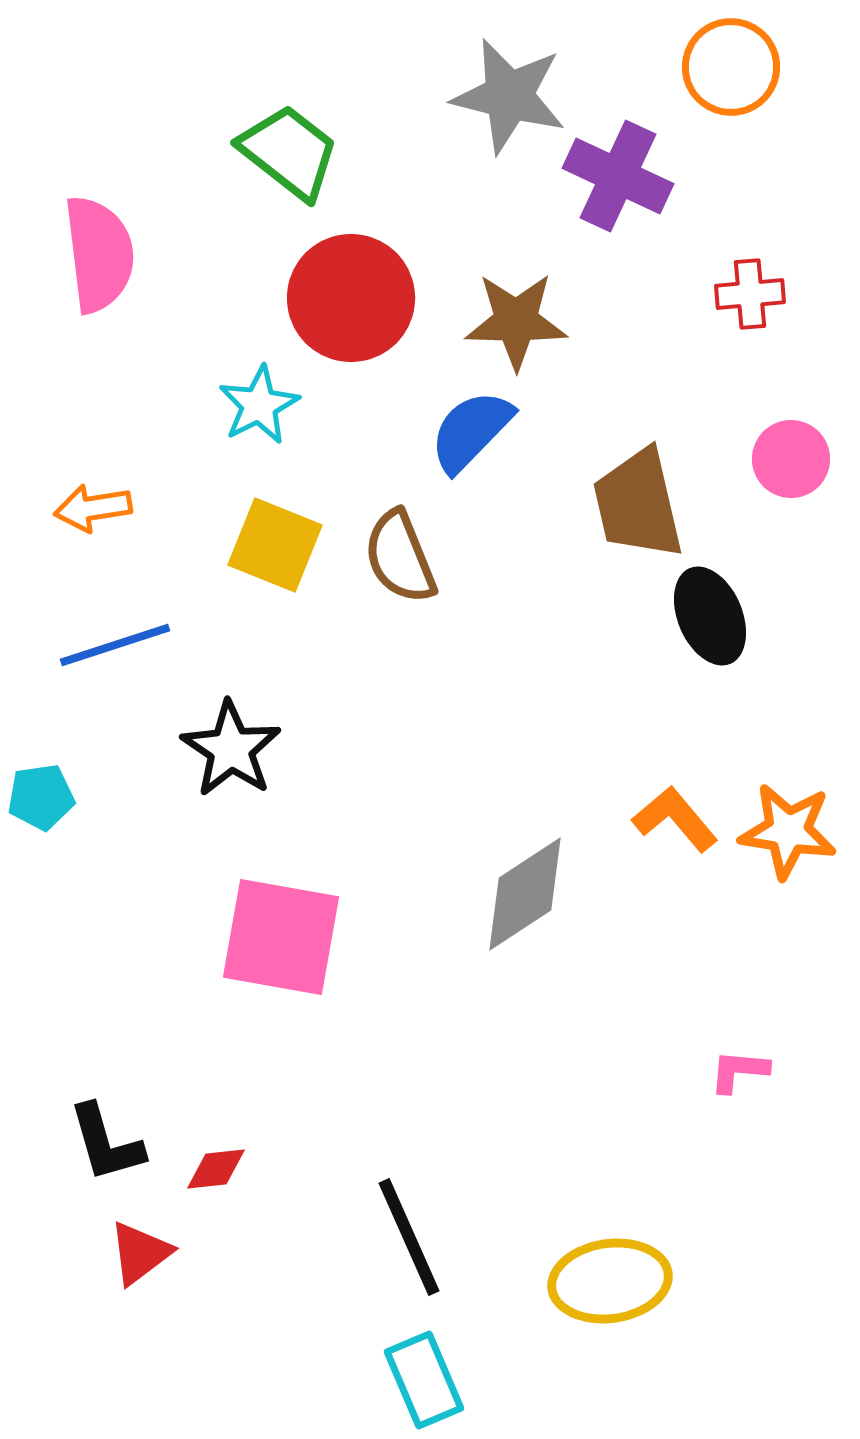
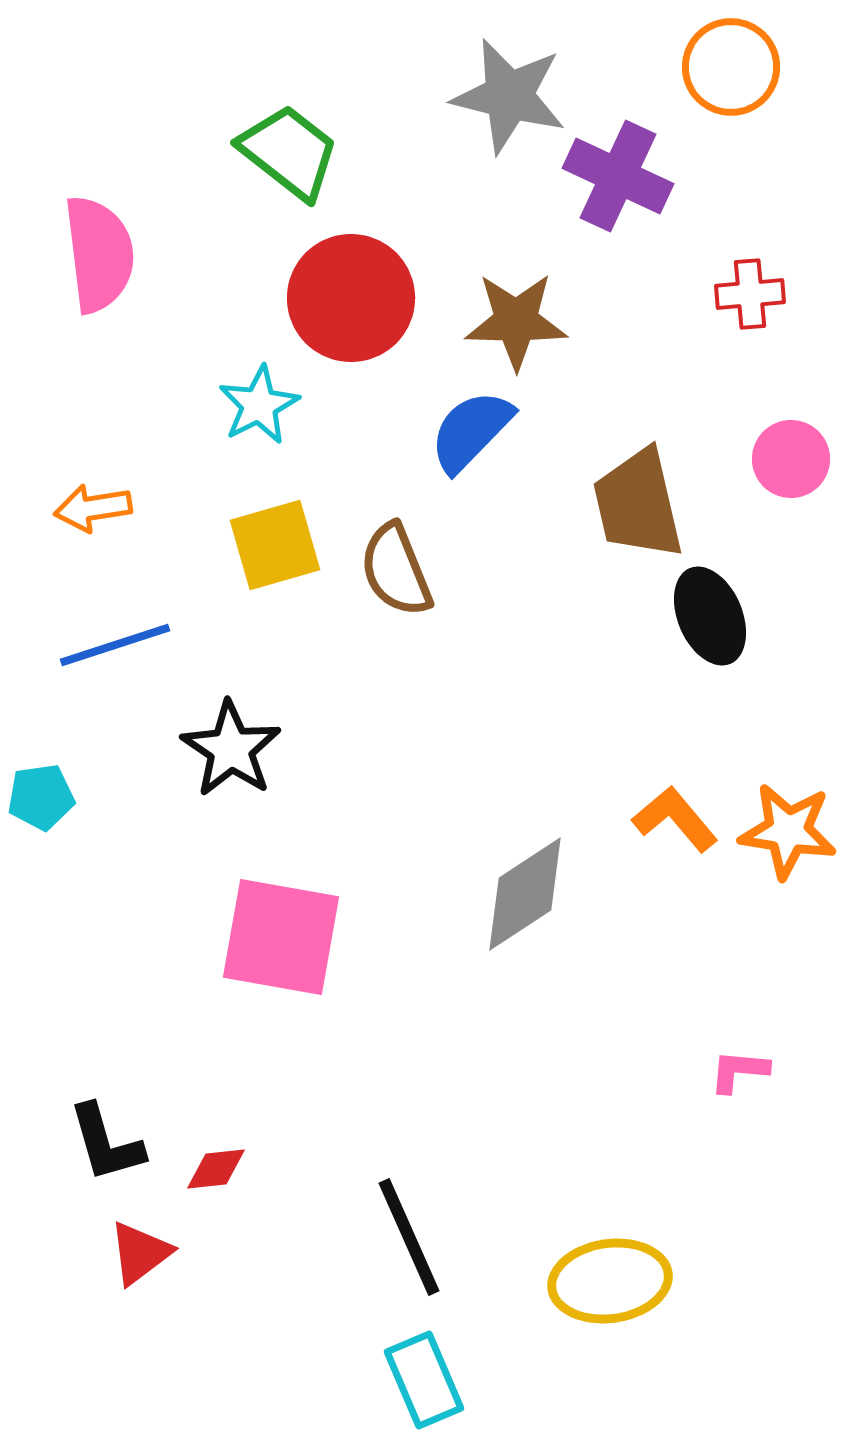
yellow square: rotated 38 degrees counterclockwise
brown semicircle: moved 4 px left, 13 px down
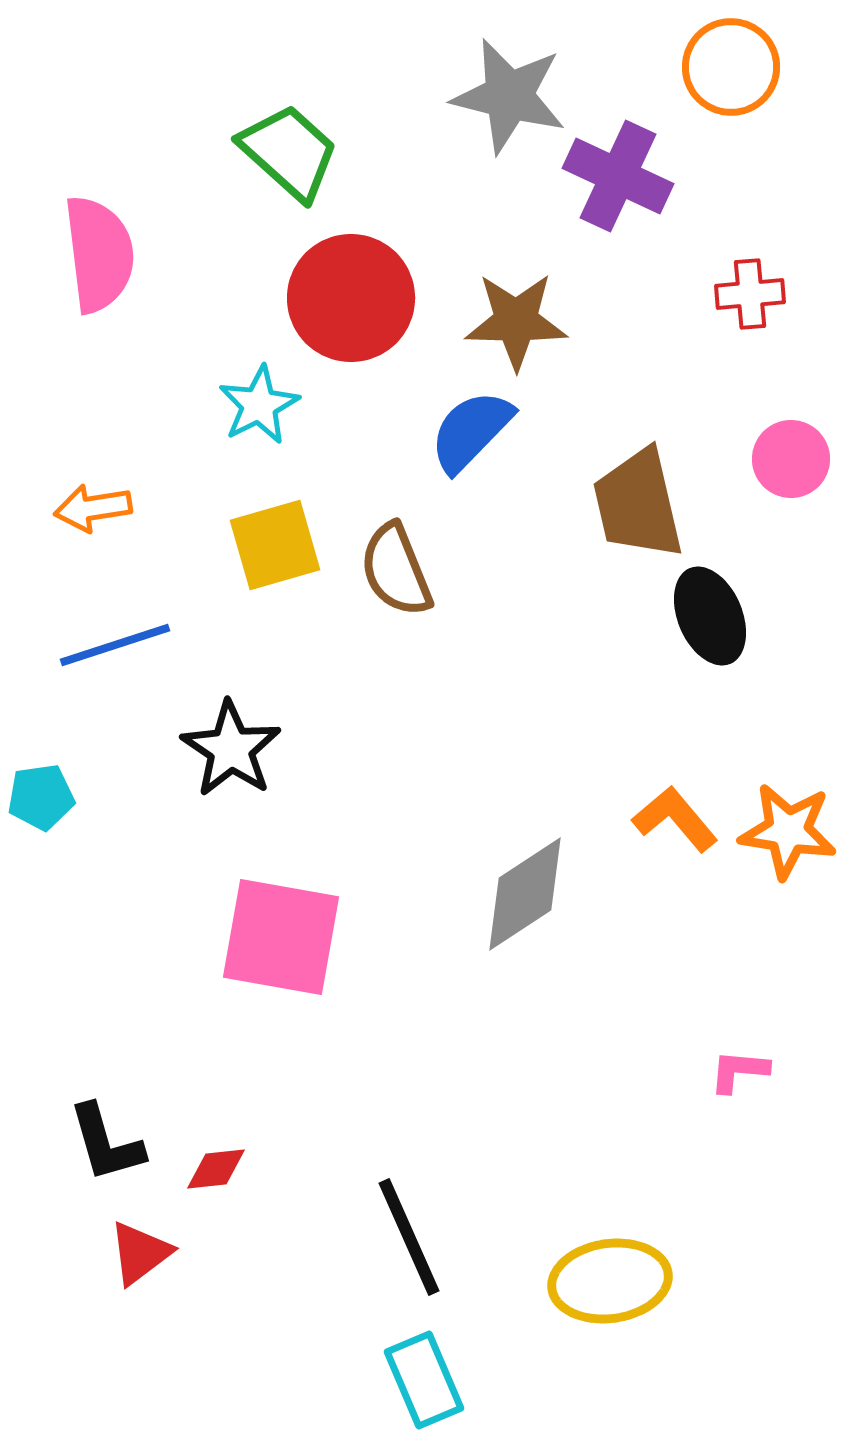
green trapezoid: rotated 4 degrees clockwise
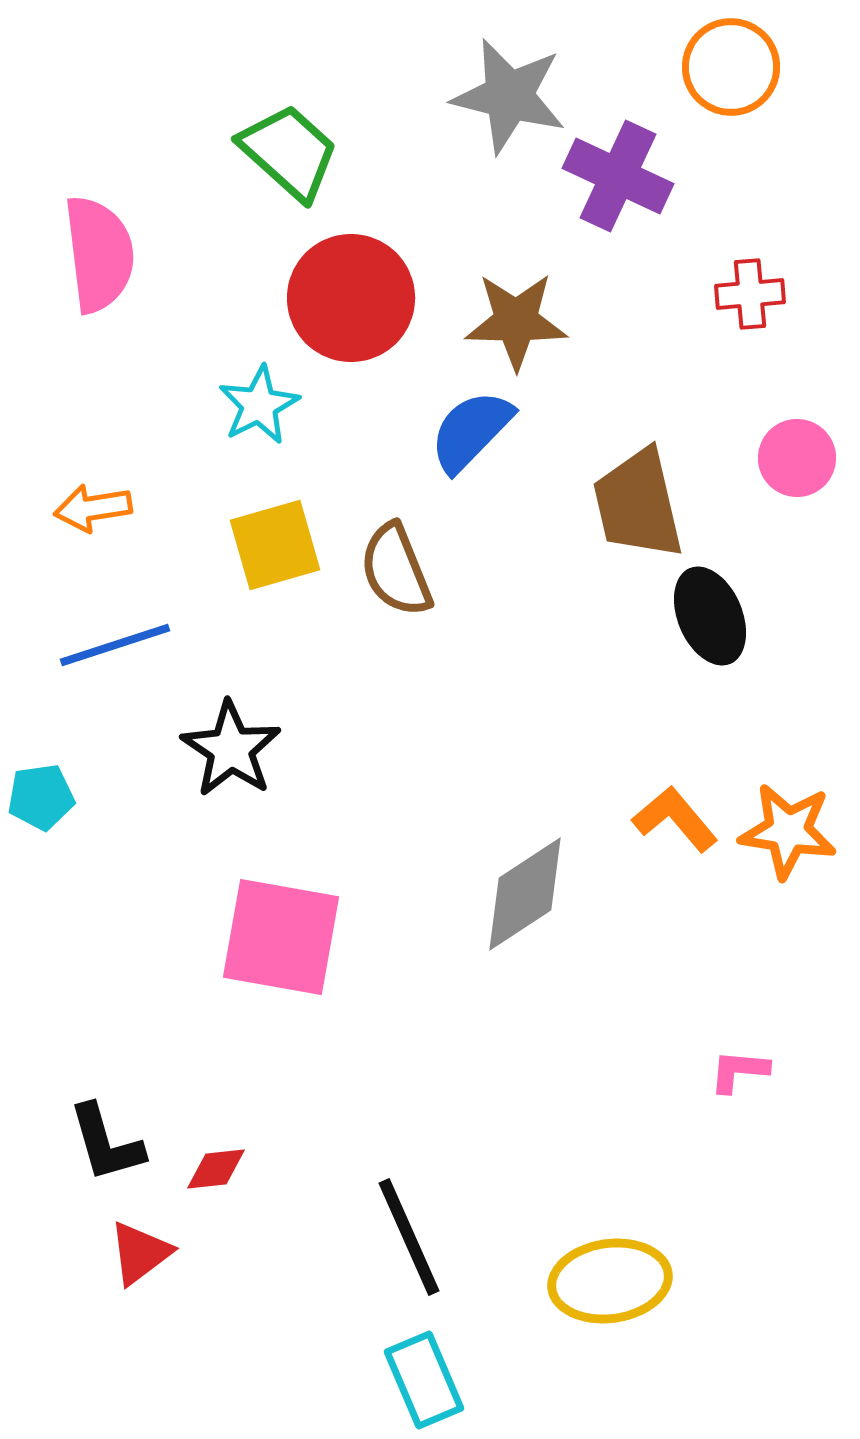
pink circle: moved 6 px right, 1 px up
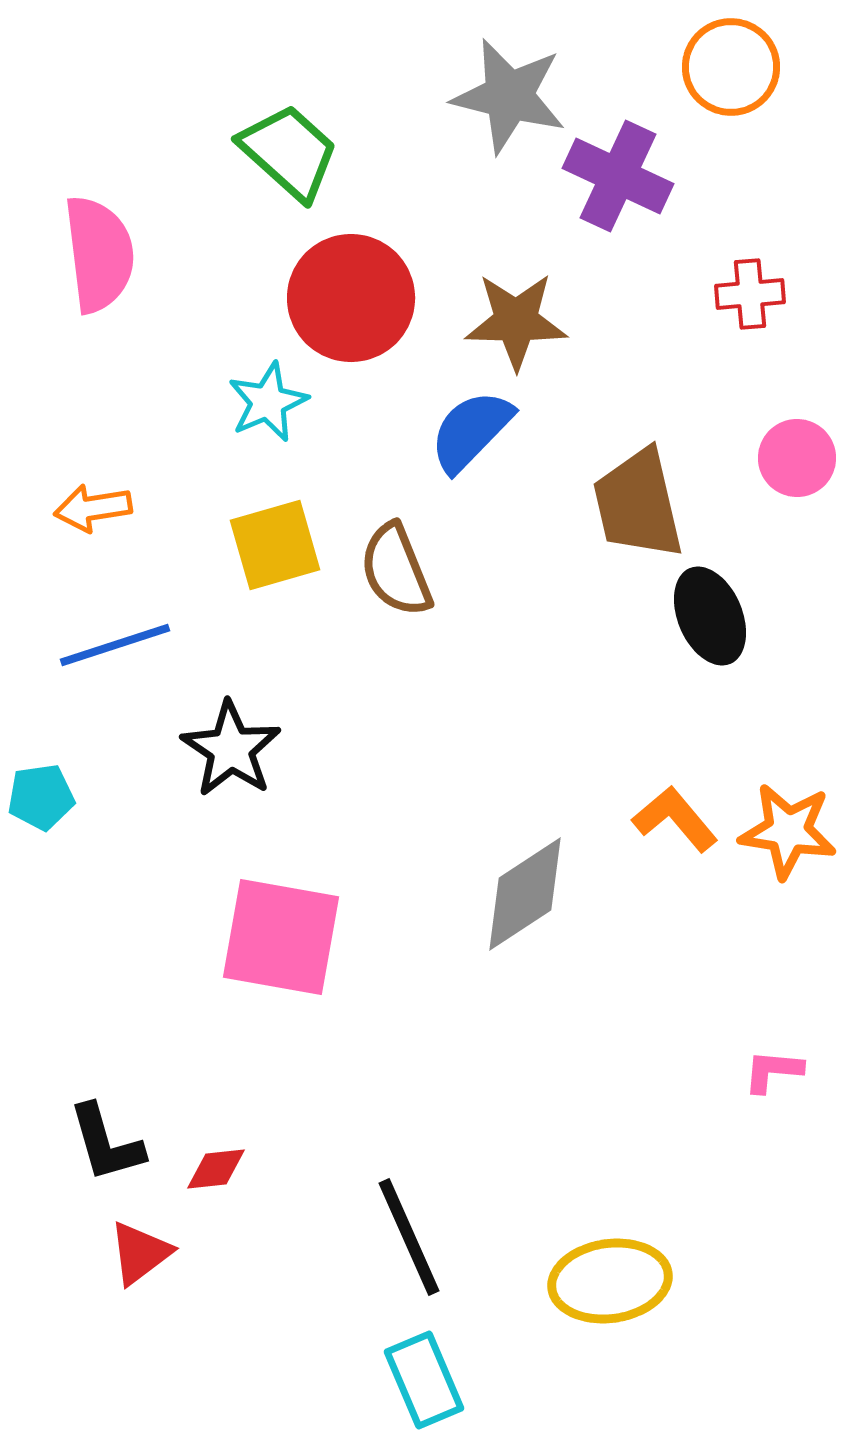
cyan star: moved 9 px right, 3 px up; rotated 4 degrees clockwise
pink L-shape: moved 34 px right
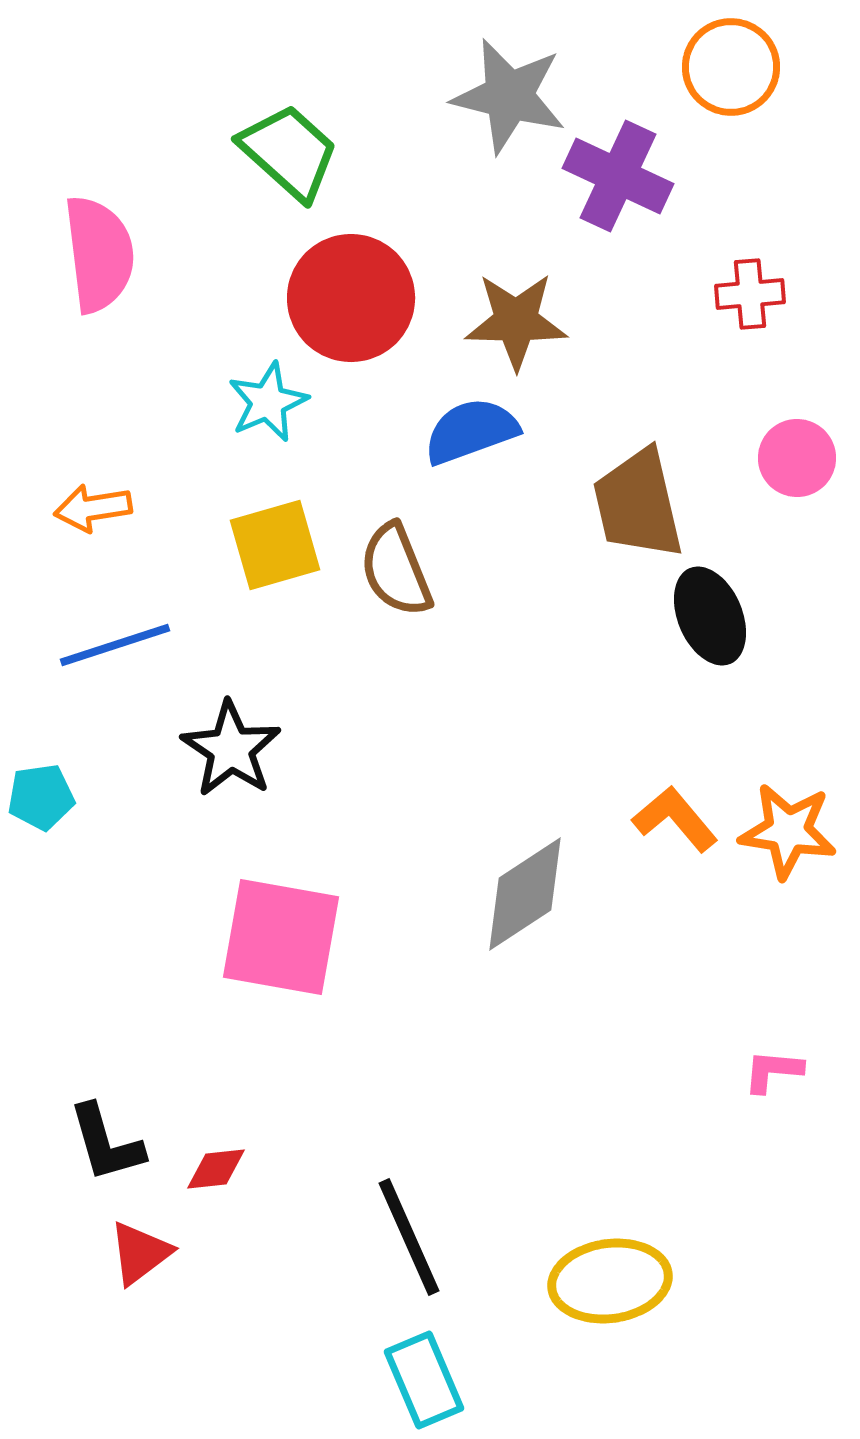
blue semicircle: rotated 26 degrees clockwise
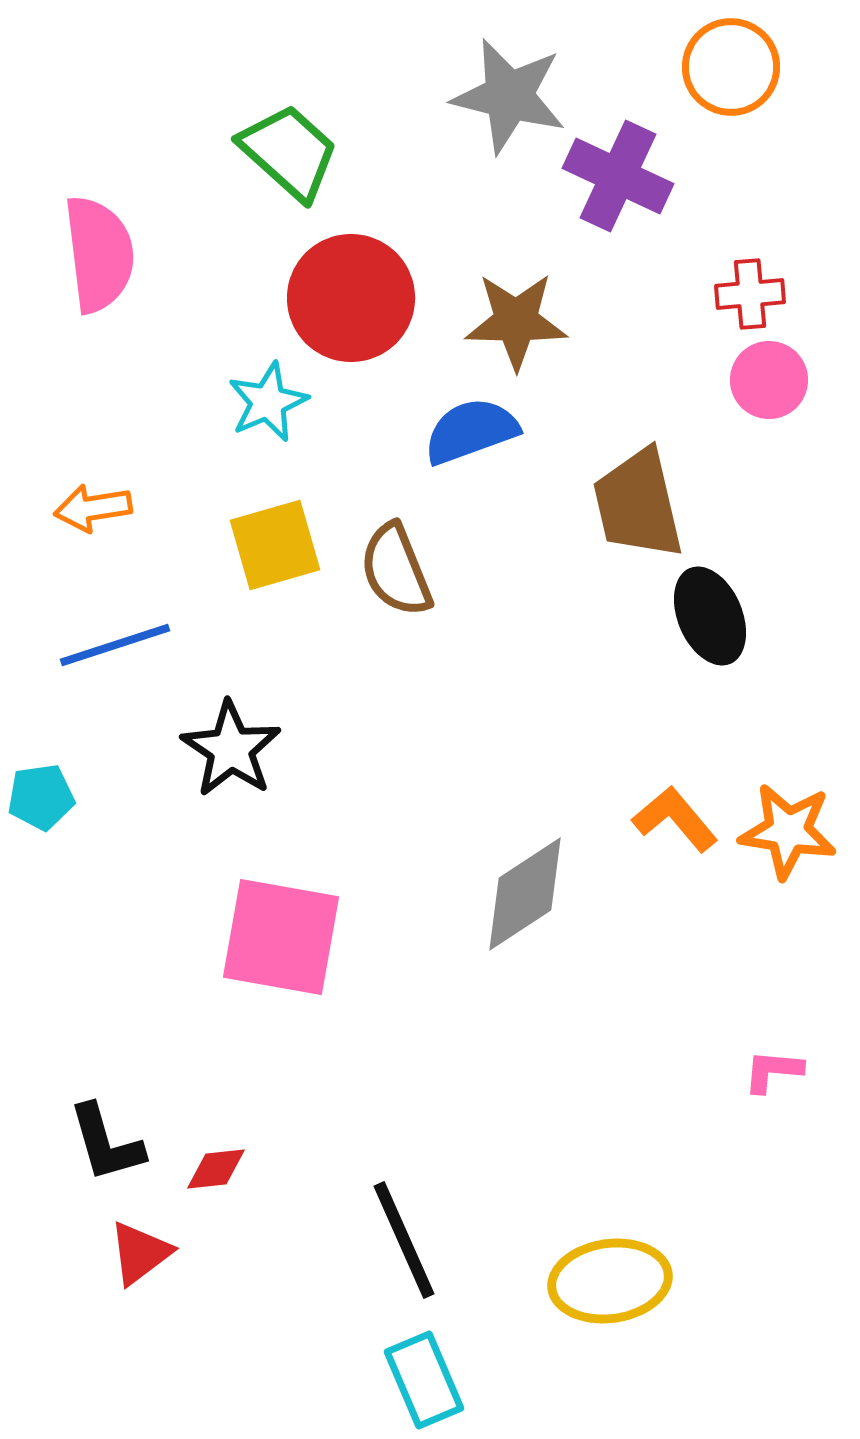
pink circle: moved 28 px left, 78 px up
black line: moved 5 px left, 3 px down
